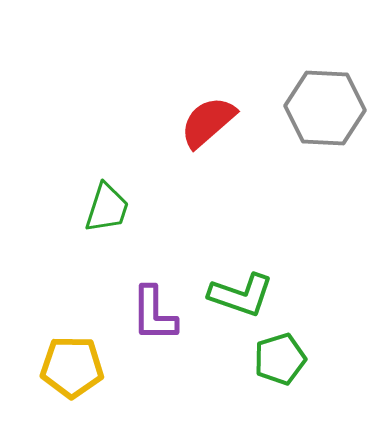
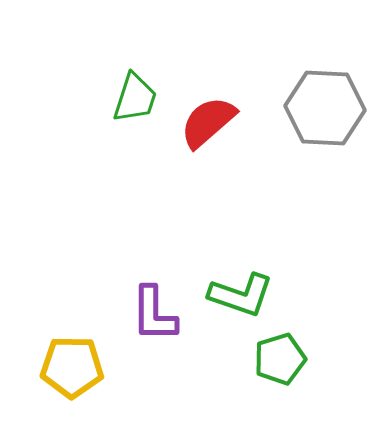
green trapezoid: moved 28 px right, 110 px up
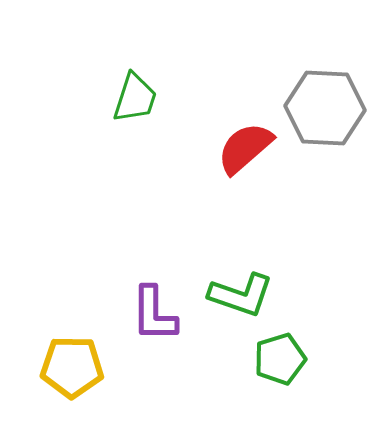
red semicircle: moved 37 px right, 26 px down
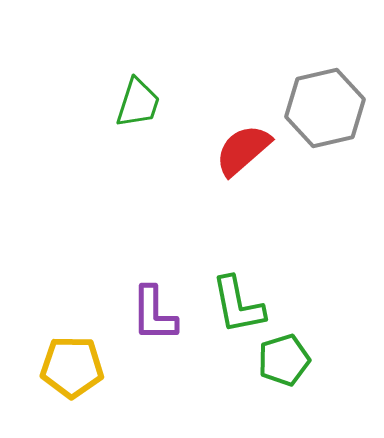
green trapezoid: moved 3 px right, 5 px down
gray hexagon: rotated 16 degrees counterclockwise
red semicircle: moved 2 px left, 2 px down
green L-shape: moved 3 px left, 10 px down; rotated 60 degrees clockwise
green pentagon: moved 4 px right, 1 px down
